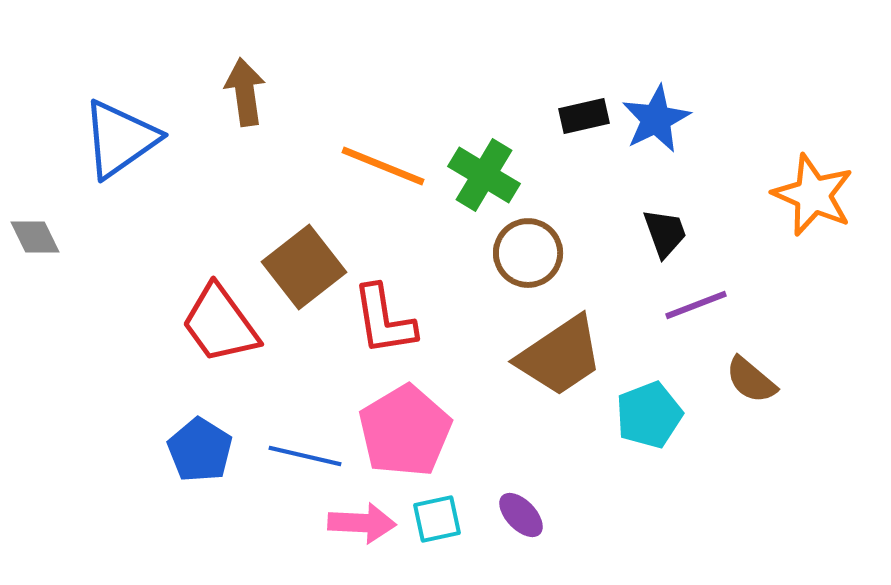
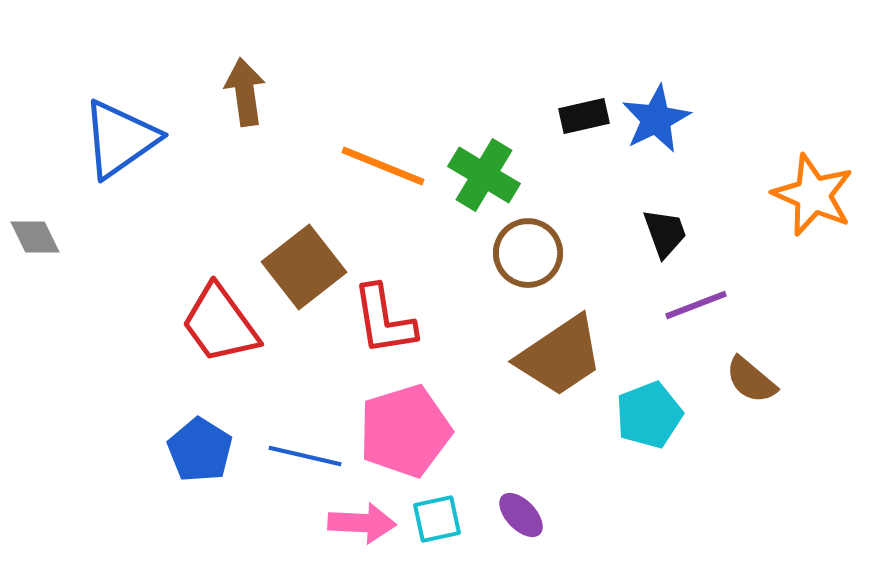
pink pentagon: rotated 14 degrees clockwise
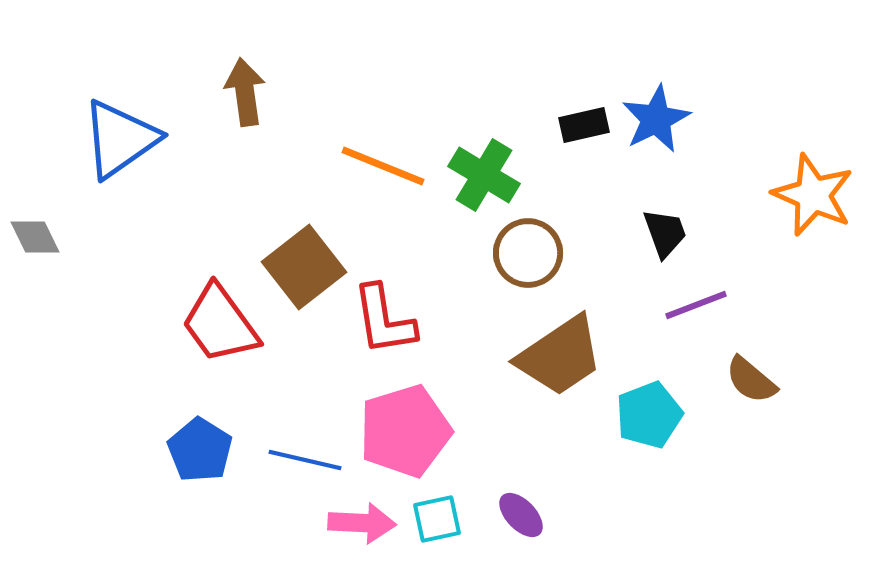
black rectangle: moved 9 px down
blue line: moved 4 px down
